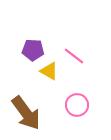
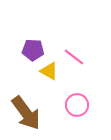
pink line: moved 1 px down
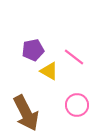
purple pentagon: rotated 15 degrees counterclockwise
brown arrow: rotated 9 degrees clockwise
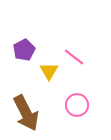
purple pentagon: moved 9 px left; rotated 15 degrees counterclockwise
yellow triangle: rotated 30 degrees clockwise
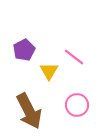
brown arrow: moved 3 px right, 2 px up
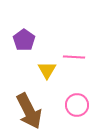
purple pentagon: moved 10 px up; rotated 10 degrees counterclockwise
pink line: rotated 35 degrees counterclockwise
yellow triangle: moved 2 px left, 1 px up
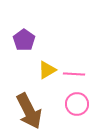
pink line: moved 17 px down
yellow triangle: rotated 30 degrees clockwise
pink circle: moved 1 px up
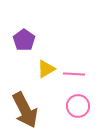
yellow triangle: moved 1 px left, 1 px up
pink circle: moved 1 px right, 2 px down
brown arrow: moved 4 px left, 1 px up
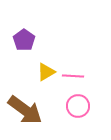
yellow triangle: moved 3 px down
pink line: moved 1 px left, 2 px down
brown arrow: rotated 27 degrees counterclockwise
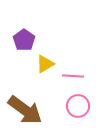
yellow triangle: moved 1 px left, 8 px up
